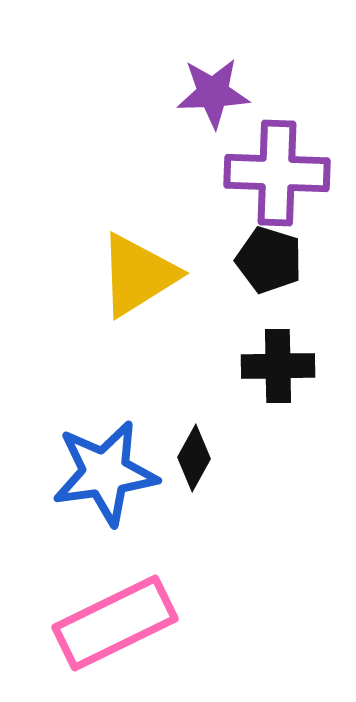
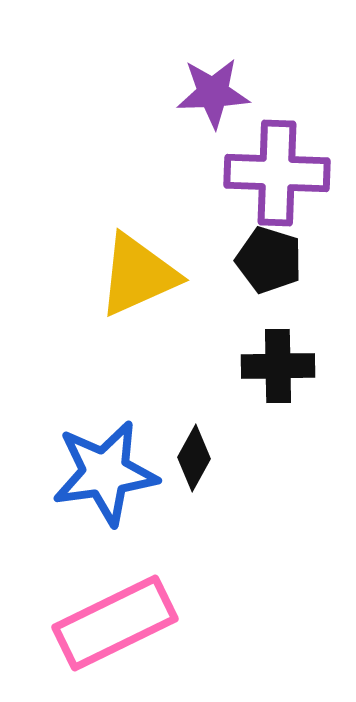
yellow triangle: rotated 8 degrees clockwise
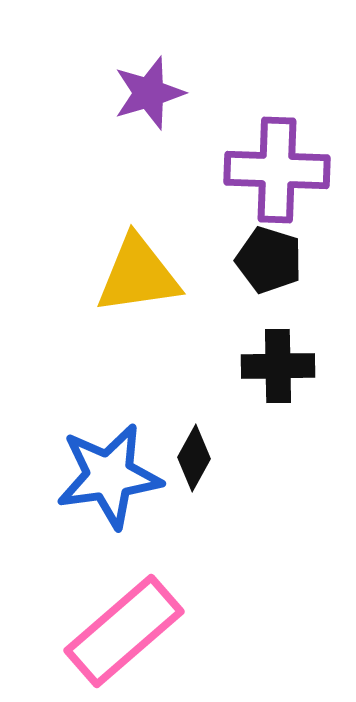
purple star: moved 64 px left; rotated 14 degrees counterclockwise
purple cross: moved 3 px up
yellow triangle: rotated 16 degrees clockwise
blue star: moved 4 px right, 3 px down
pink rectangle: moved 9 px right, 8 px down; rotated 15 degrees counterclockwise
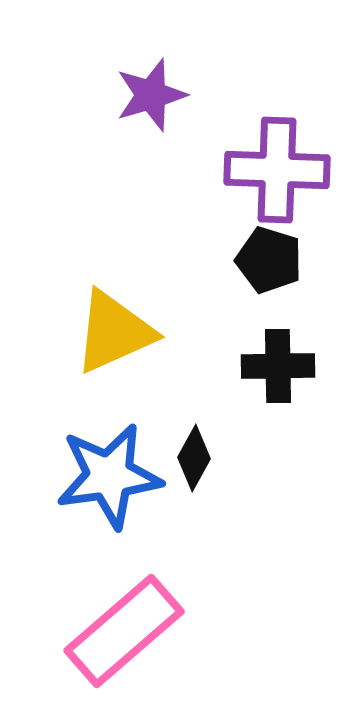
purple star: moved 2 px right, 2 px down
yellow triangle: moved 24 px left, 57 px down; rotated 16 degrees counterclockwise
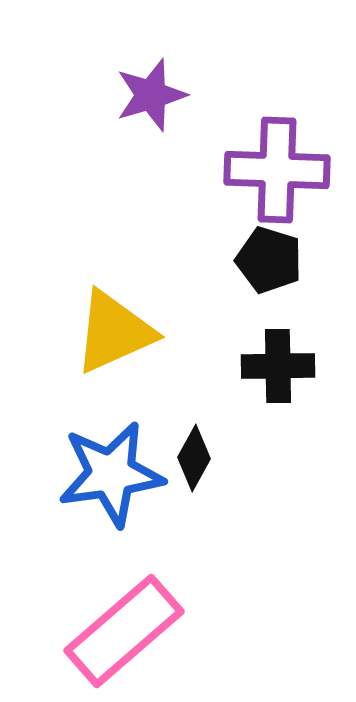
blue star: moved 2 px right, 2 px up
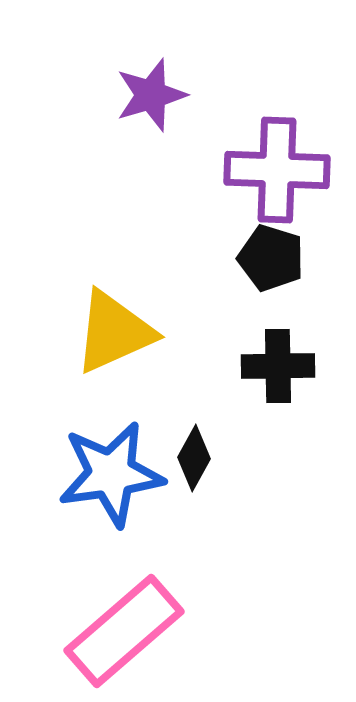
black pentagon: moved 2 px right, 2 px up
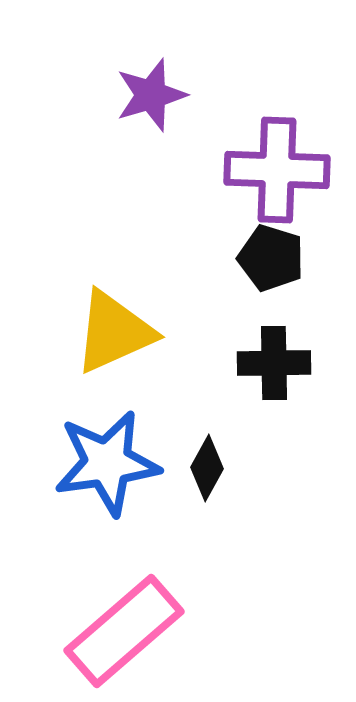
black cross: moved 4 px left, 3 px up
black diamond: moved 13 px right, 10 px down
blue star: moved 4 px left, 11 px up
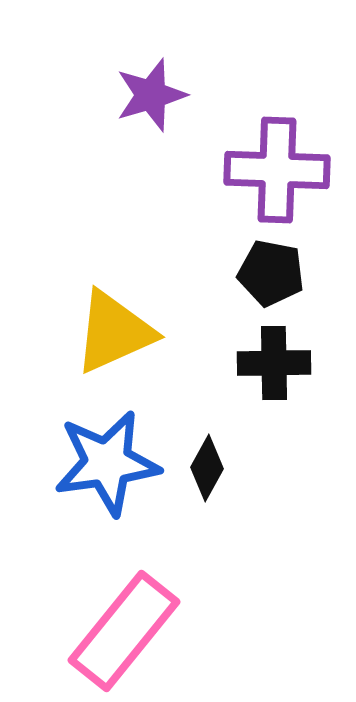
black pentagon: moved 15 px down; rotated 6 degrees counterclockwise
pink rectangle: rotated 10 degrees counterclockwise
